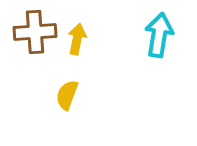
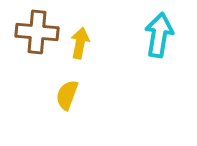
brown cross: moved 2 px right; rotated 9 degrees clockwise
yellow arrow: moved 3 px right, 4 px down
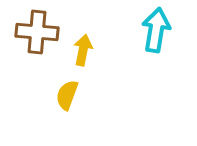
cyan arrow: moved 3 px left, 5 px up
yellow arrow: moved 3 px right, 7 px down
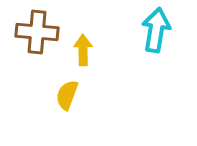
yellow arrow: rotated 12 degrees counterclockwise
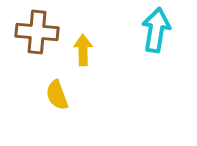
yellow semicircle: moved 10 px left; rotated 40 degrees counterclockwise
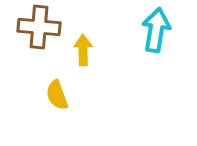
brown cross: moved 2 px right, 5 px up
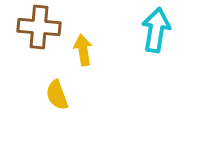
yellow arrow: rotated 8 degrees counterclockwise
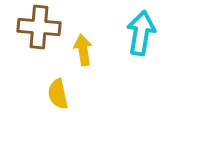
cyan arrow: moved 15 px left, 3 px down
yellow semicircle: moved 1 px right, 1 px up; rotated 8 degrees clockwise
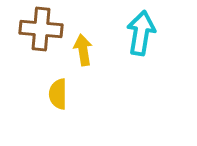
brown cross: moved 2 px right, 2 px down
yellow semicircle: rotated 12 degrees clockwise
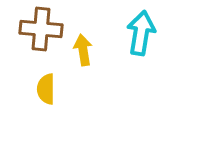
yellow semicircle: moved 12 px left, 5 px up
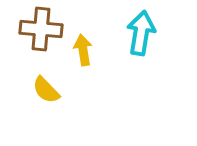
yellow semicircle: moved 1 px down; rotated 44 degrees counterclockwise
